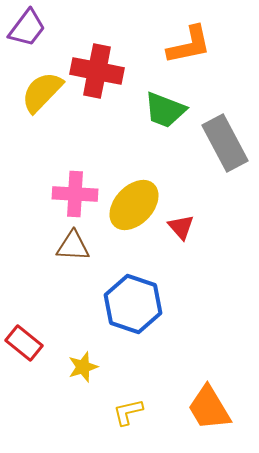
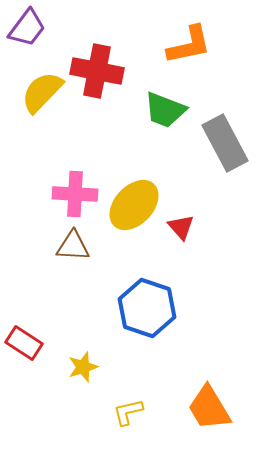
blue hexagon: moved 14 px right, 4 px down
red rectangle: rotated 6 degrees counterclockwise
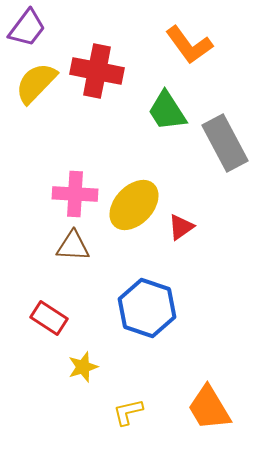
orange L-shape: rotated 66 degrees clockwise
yellow semicircle: moved 6 px left, 9 px up
green trapezoid: moved 2 px right, 1 px down; rotated 36 degrees clockwise
red triangle: rotated 36 degrees clockwise
red rectangle: moved 25 px right, 25 px up
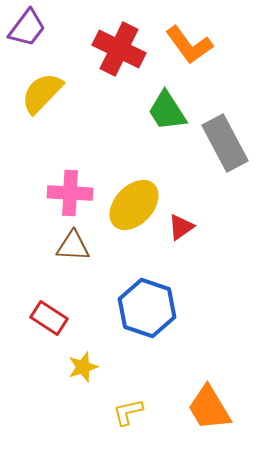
red cross: moved 22 px right, 22 px up; rotated 15 degrees clockwise
yellow semicircle: moved 6 px right, 10 px down
pink cross: moved 5 px left, 1 px up
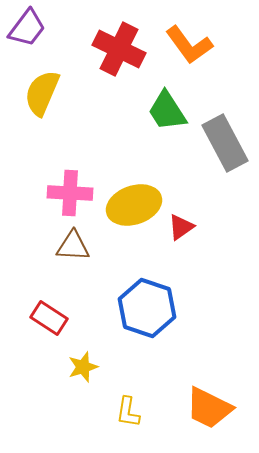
yellow semicircle: rotated 21 degrees counterclockwise
yellow ellipse: rotated 28 degrees clockwise
orange trapezoid: rotated 33 degrees counterclockwise
yellow L-shape: rotated 68 degrees counterclockwise
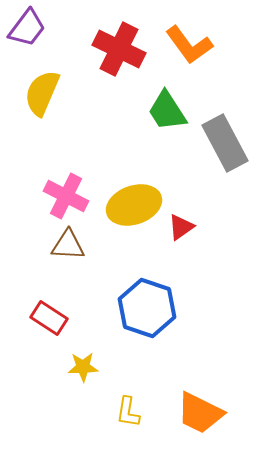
pink cross: moved 4 px left, 3 px down; rotated 24 degrees clockwise
brown triangle: moved 5 px left, 1 px up
yellow star: rotated 16 degrees clockwise
orange trapezoid: moved 9 px left, 5 px down
